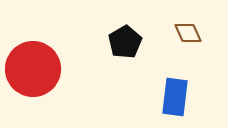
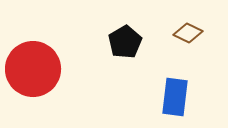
brown diamond: rotated 40 degrees counterclockwise
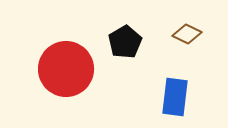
brown diamond: moved 1 px left, 1 px down
red circle: moved 33 px right
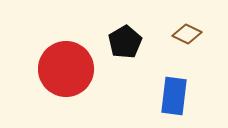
blue rectangle: moved 1 px left, 1 px up
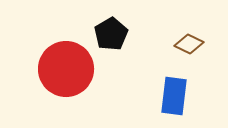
brown diamond: moved 2 px right, 10 px down
black pentagon: moved 14 px left, 8 px up
